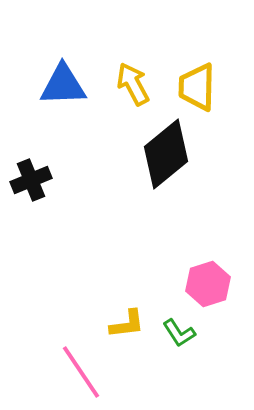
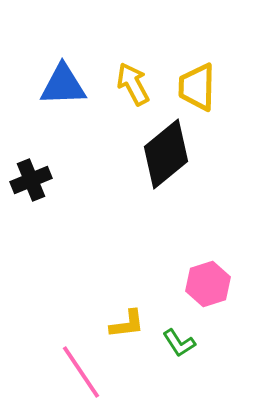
green L-shape: moved 10 px down
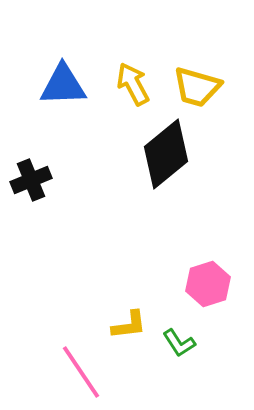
yellow trapezoid: rotated 75 degrees counterclockwise
yellow L-shape: moved 2 px right, 1 px down
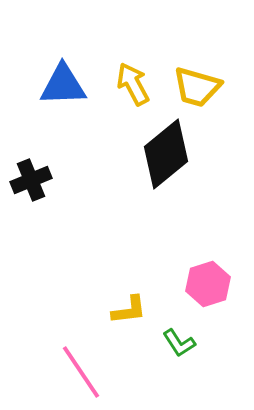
yellow L-shape: moved 15 px up
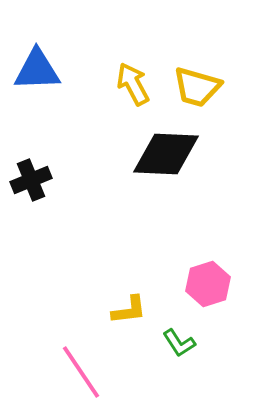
blue triangle: moved 26 px left, 15 px up
black diamond: rotated 42 degrees clockwise
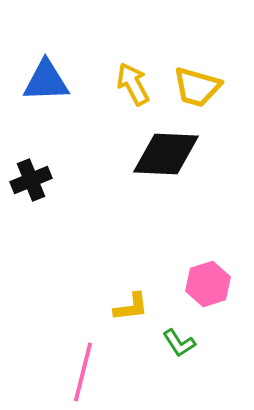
blue triangle: moved 9 px right, 11 px down
yellow L-shape: moved 2 px right, 3 px up
pink line: moved 2 px right; rotated 48 degrees clockwise
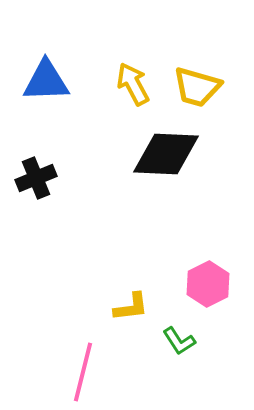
black cross: moved 5 px right, 2 px up
pink hexagon: rotated 9 degrees counterclockwise
green L-shape: moved 2 px up
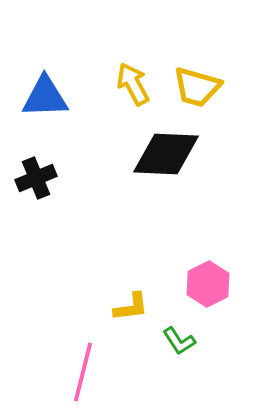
blue triangle: moved 1 px left, 16 px down
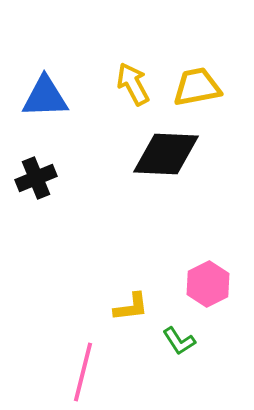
yellow trapezoid: rotated 153 degrees clockwise
